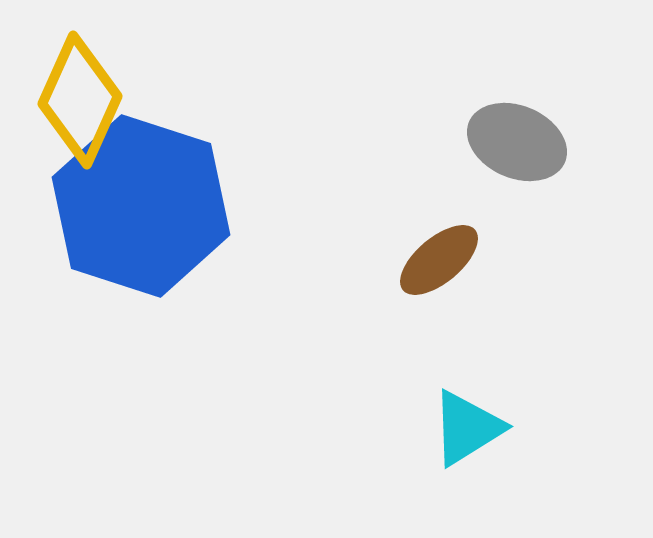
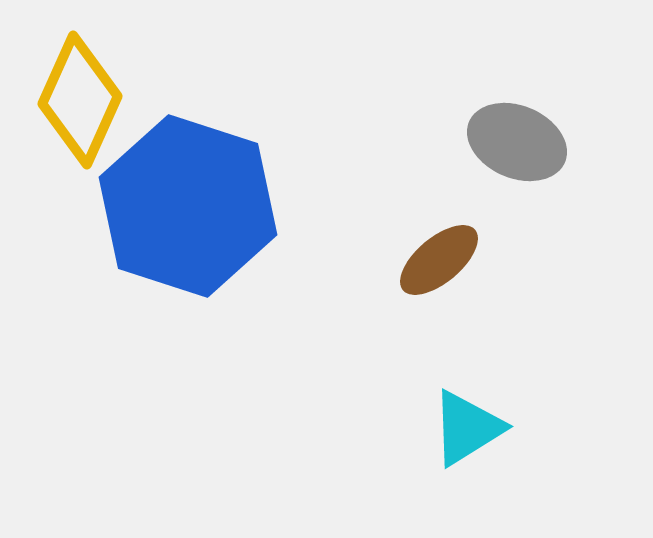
blue hexagon: moved 47 px right
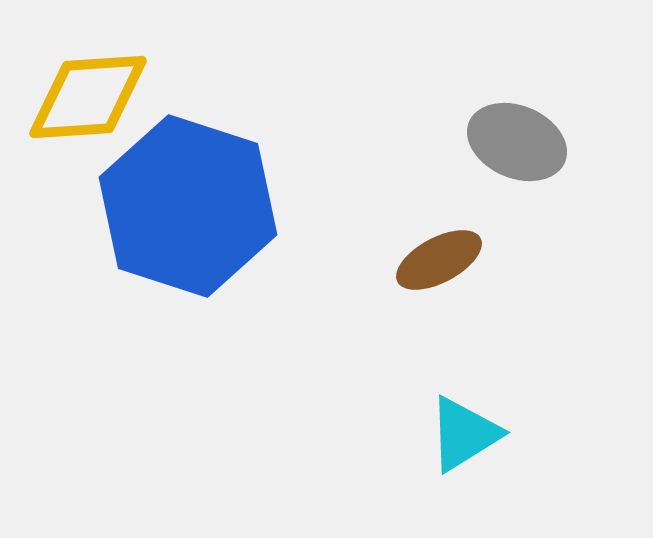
yellow diamond: moved 8 px right, 3 px up; rotated 62 degrees clockwise
brown ellipse: rotated 12 degrees clockwise
cyan triangle: moved 3 px left, 6 px down
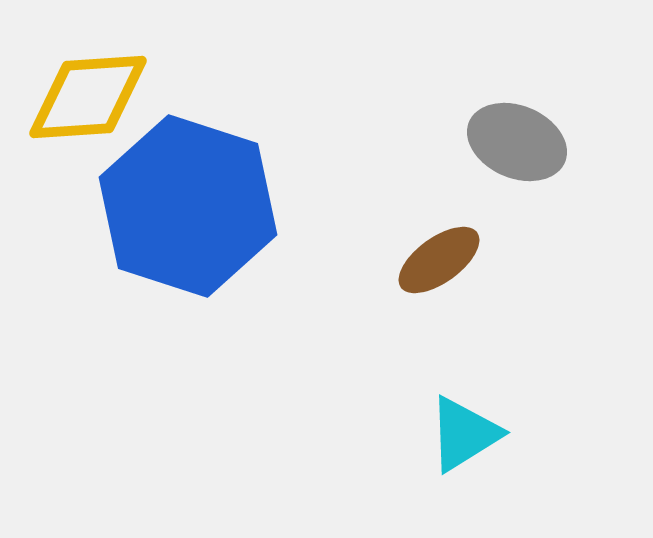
brown ellipse: rotated 8 degrees counterclockwise
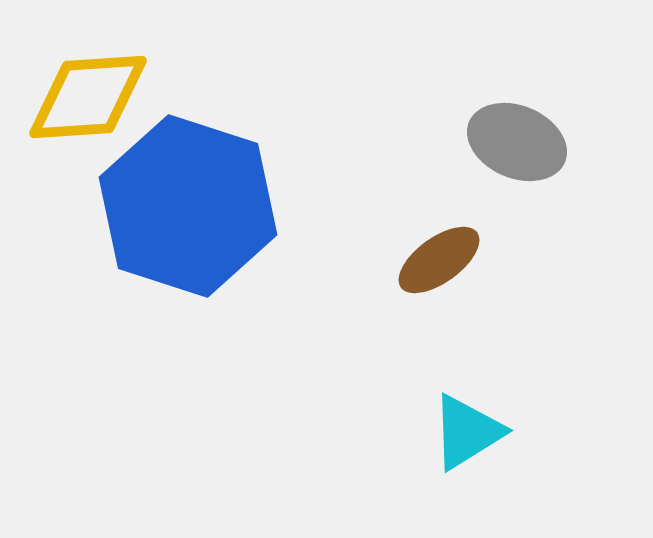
cyan triangle: moved 3 px right, 2 px up
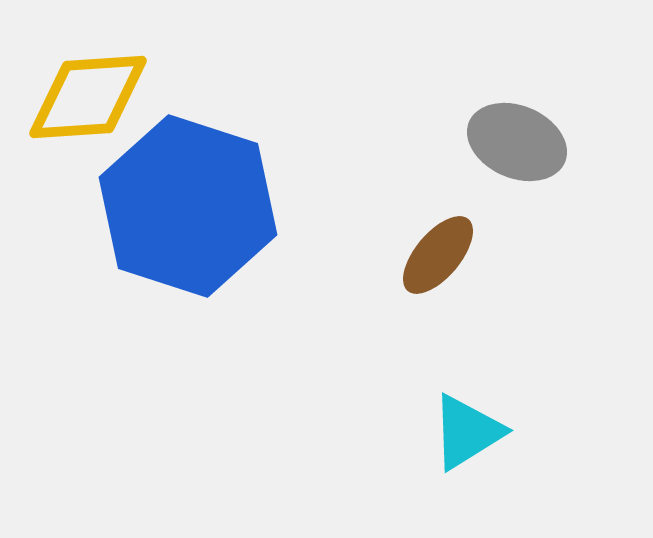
brown ellipse: moved 1 px left, 5 px up; rotated 14 degrees counterclockwise
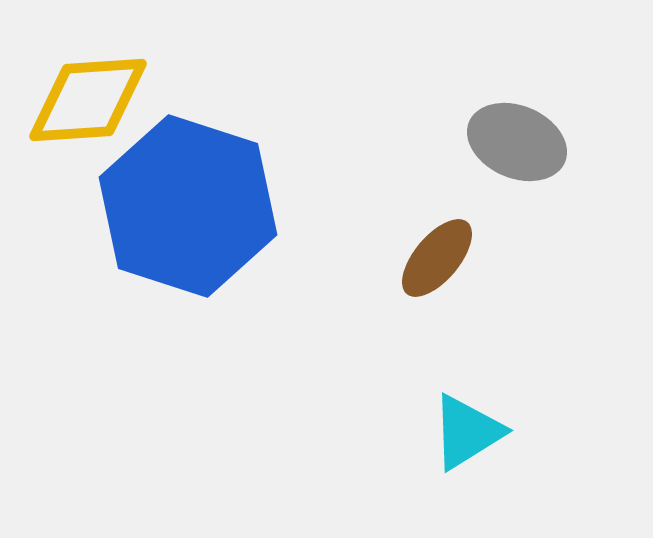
yellow diamond: moved 3 px down
brown ellipse: moved 1 px left, 3 px down
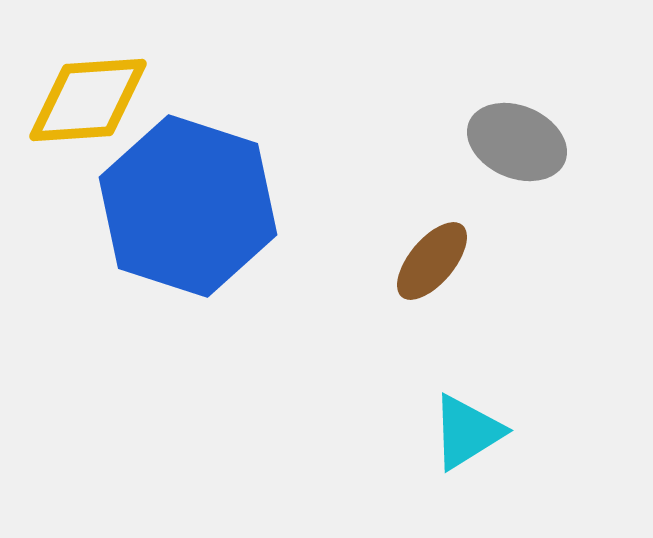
brown ellipse: moved 5 px left, 3 px down
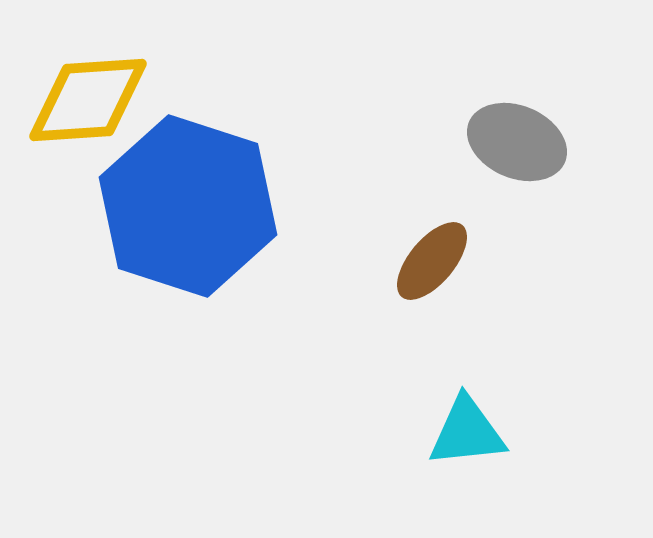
cyan triangle: rotated 26 degrees clockwise
